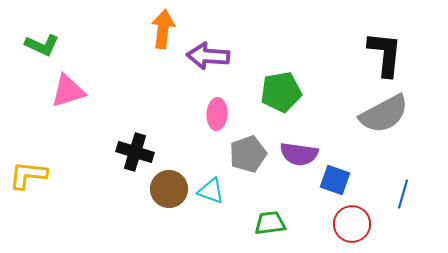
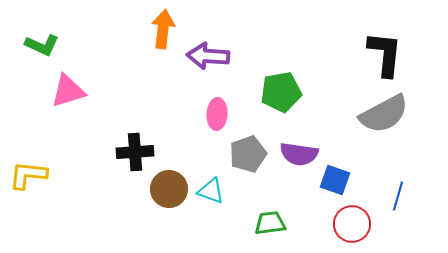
black cross: rotated 21 degrees counterclockwise
blue line: moved 5 px left, 2 px down
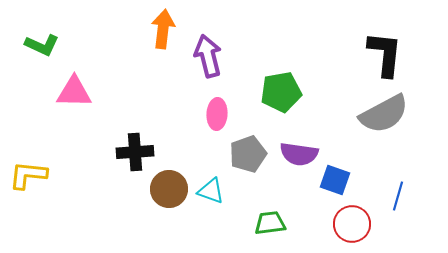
purple arrow: rotated 72 degrees clockwise
pink triangle: moved 6 px right, 1 px down; rotated 18 degrees clockwise
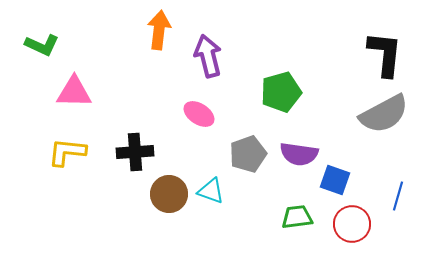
orange arrow: moved 4 px left, 1 px down
green pentagon: rotated 6 degrees counterclockwise
pink ellipse: moved 18 px left; rotated 60 degrees counterclockwise
yellow L-shape: moved 39 px right, 23 px up
brown circle: moved 5 px down
green trapezoid: moved 27 px right, 6 px up
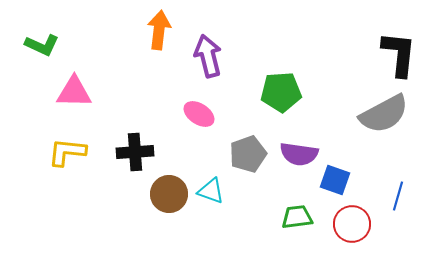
black L-shape: moved 14 px right
green pentagon: rotated 12 degrees clockwise
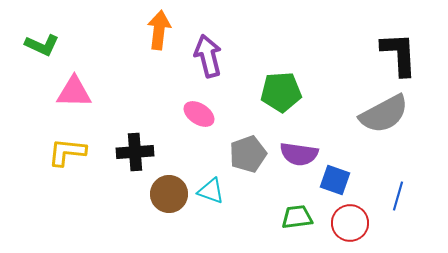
black L-shape: rotated 9 degrees counterclockwise
red circle: moved 2 px left, 1 px up
